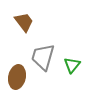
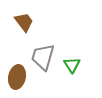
green triangle: rotated 12 degrees counterclockwise
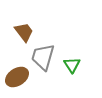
brown trapezoid: moved 10 px down
brown ellipse: rotated 45 degrees clockwise
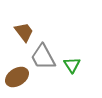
gray trapezoid: rotated 44 degrees counterclockwise
